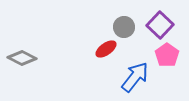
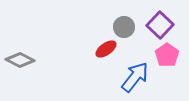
gray diamond: moved 2 px left, 2 px down
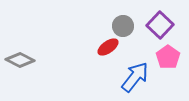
gray circle: moved 1 px left, 1 px up
red ellipse: moved 2 px right, 2 px up
pink pentagon: moved 1 px right, 2 px down
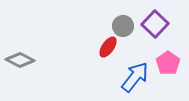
purple square: moved 5 px left, 1 px up
red ellipse: rotated 20 degrees counterclockwise
pink pentagon: moved 6 px down
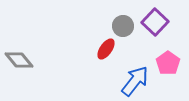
purple square: moved 2 px up
red ellipse: moved 2 px left, 2 px down
gray diamond: moved 1 px left; rotated 24 degrees clockwise
blue arrow: moved 4 px down
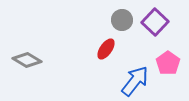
gray circle: moved 1 px left, 6 px up
gray diamond: moved 8 px right; rotated 20 degrees counterclockwise
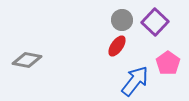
red ellipse: moved 11 px right, 3 px up
gray diamond: rotated 20 degrees counterclockwise
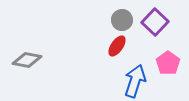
blue arrow: rotated 20 degrees counterclockwise
